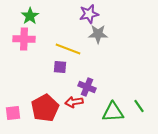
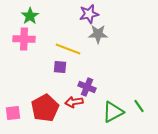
green triangle: rotated 25 degrees counterclockwise
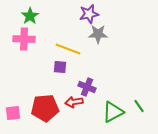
red pentagon: rotated 24 degrees clockwise
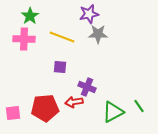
yellow line: moved 6 px left, 12 px up
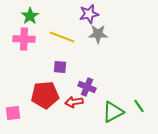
red pentagon: moved 13 px up
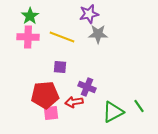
pink cross: moved 4 px right, 2 px up
pink square: moved 38 px right
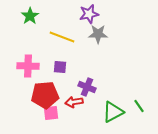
pink cross: moved 29 px down
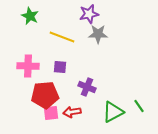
green star: rotated 12 degrees counterclockwise
red arrow: moved 2 px left, 10 px down
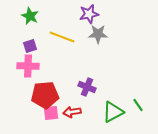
purple square: moved 30 px left, 21 px up; rotated 24 degrees counterclockwise
green line: moved 1 px left, 1 px up
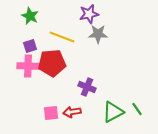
red pentagon: moved 7 px right, 32 px up
green line: moved 1 px left, 4 px down
